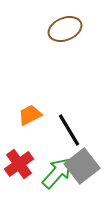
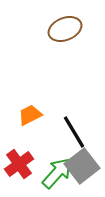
black line: moved 5 px right, 2 px down
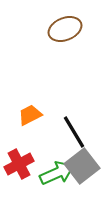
red cross: rotated 8 degrees clockwise
green arrow: rotated 24 degrees clockwise
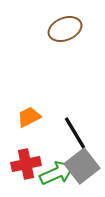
orange trapezoid: moved 1 px left, 2 px down
black line: moved 1 px right, 1 px down
red cross: moved 7 px right; rotated 16 degrees clockwise
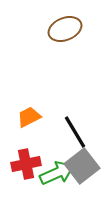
black line: moved 1 px up
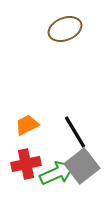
orange trapezoid: moved 2 px left, 8 px down
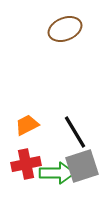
gray square: rotated 20 degrees clockwise
green arrow: rotated 24 degrees clockwise
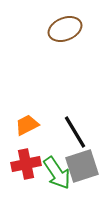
green arrow: rotated 56 degrees clockwise
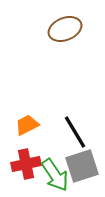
green arrow: moved 2 px left, 2 px down
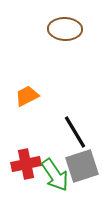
brown ellipse: rotated 24 degrees clockwise
orange trapezoid: moved 29 px up
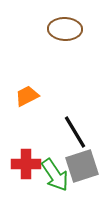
red cross: rotated 12 degrees clockwise
